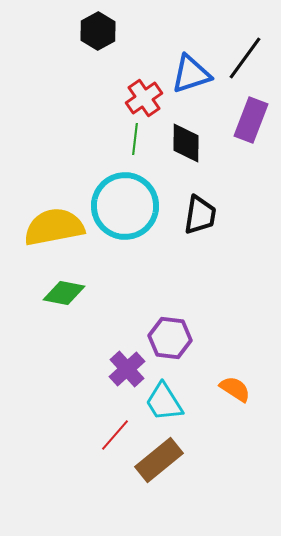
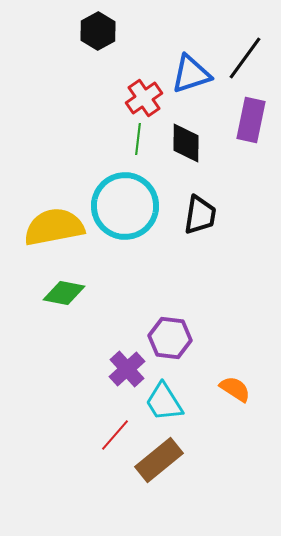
purple rectangle: rotated 9 degrees counterclockwise
green line: moved 3 px right
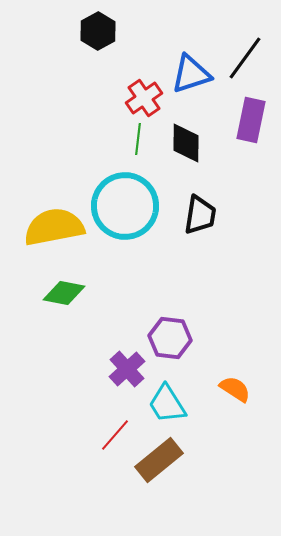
cyan trapezoid: moved 3 px right, 2 px down
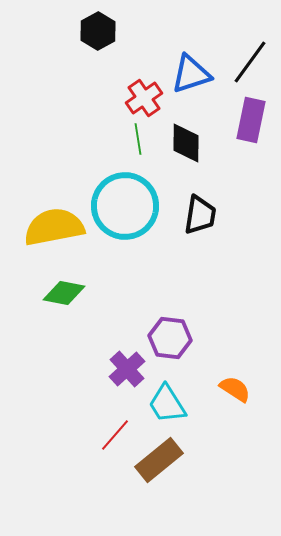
black line: moved 5 px right, 4 px down
green line: rotated 16 degrees counterclockwise
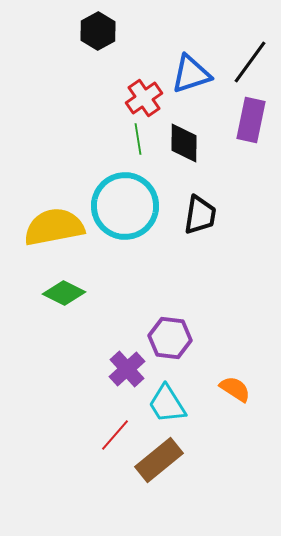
black diamond: moved 2 px left
green diamond: rotated 15 degrees clockwise
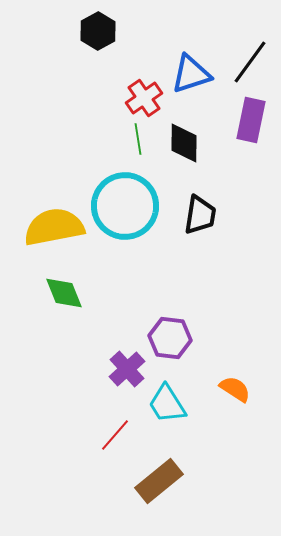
green diamond: rotated 42 degrees clockwise
brown rectangle: moved 21 px down
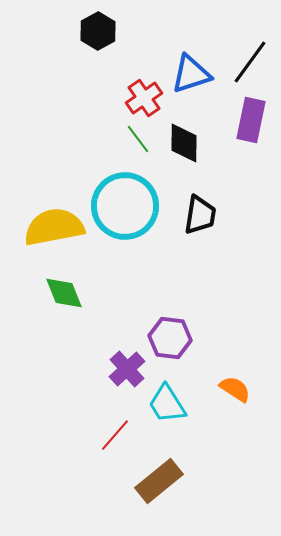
green line: rotated 28 degrees counterclockwise
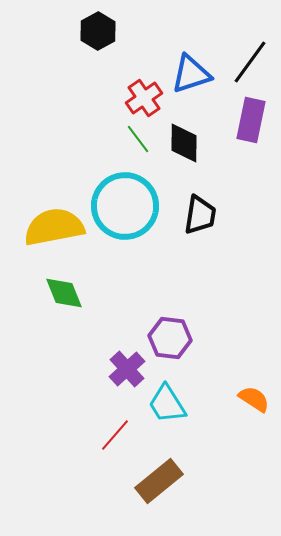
orange semicircle: moved 19 px right, 10 px down
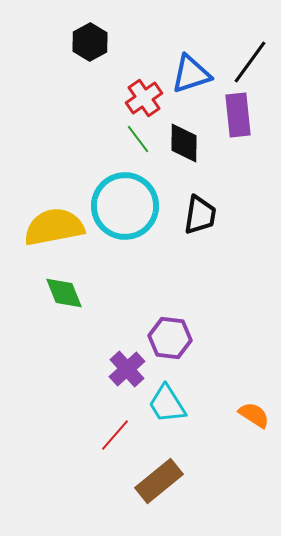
black hexagon: moved 8 px left, 11 px down
purple rectangle: moved 13 px left, 5 px up; rotated 18 degrees counterclockwise
orange semicircle: moved 16 px down
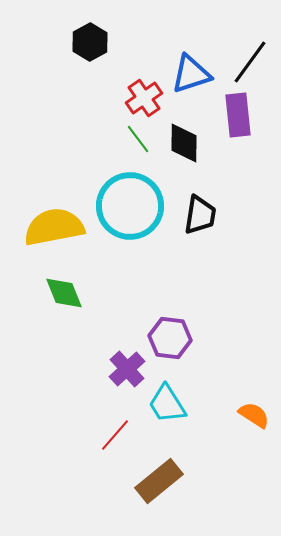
cyan circle: moved 5 px right
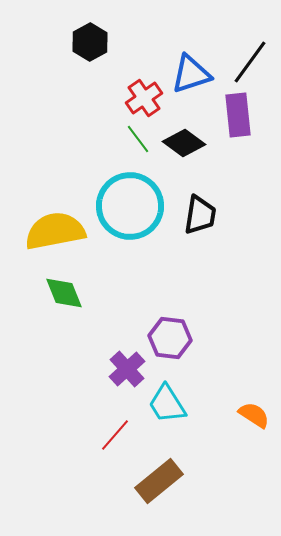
black diamond: rotated 54 degrees counterclockwise
yellow semicircle: moved 1 px right, 4 px down
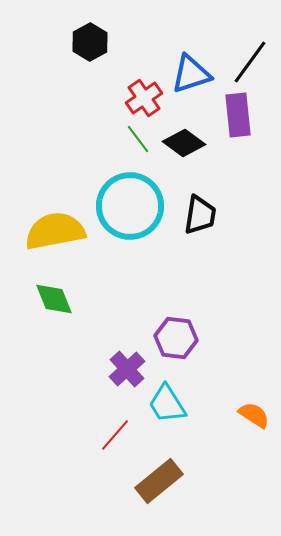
green diamond: moved 10 px left, 6 px down
purple hexagon: moved 6 px right
